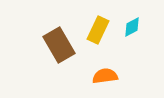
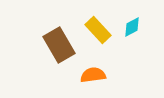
yellow rectangle: rotated 68 degrees counterclockwise
orange semicircle: moved 12 px left, 1 px up
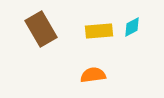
yellow rectangle: moved 1 px right, 1 px down; rotated 52 degrees counterclockwise
brown rectangle: moved 18 px left, 16 px up
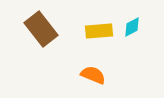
brown rectangle: rotated 8 degrees counterclockwise
orange semicircle: rotated 30 degrees clockwise
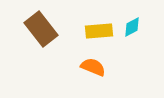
orange semicircle: moved 8 px up
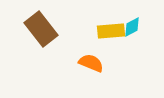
yellow rectangle: moved 12 px right
orange semicircle: moved 2 px left, 4 px up
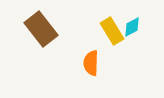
yellow rectangle: moved 1 px right; rotated 64 degrees clockwise
orange semicircle: rotated 110 degrees counterclockwise
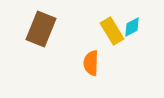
brown rectangle: rotated 60 degrees clockwise
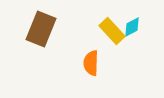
yellow rectangle: rotated 12 degrees counterclockwise
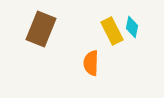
cyan diamond: rotated 50 degrees counterclockwise
yellow rectangle: rotated 16 degrees clockwise
